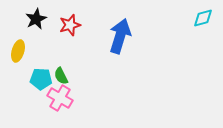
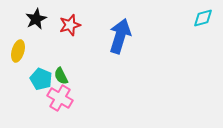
cyan pentagon: rotated 20 degrees clockwise
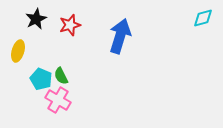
pink cross: moved 2 px left, 2 px down
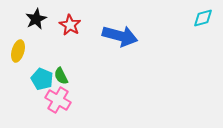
red star: rotated 25 degrees counterclockwise
blue arrow: rotated 88 degrees clockwise
cyan pentagon: moved 1 px right
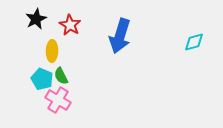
cyan diamond: moved 9 px left, 24 px down
blue arrow: rotated 92 degrees clockwise
yellow ellipse: moved 34 px right; rotated 15 degrees counterclockwise
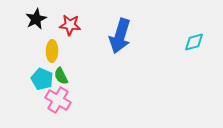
red star: rotated 25 degrees counterclockwise
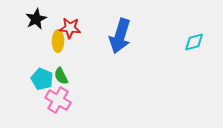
red star: moved 3 px down
yellow ellipse: moved 6 px right, 10 px up
